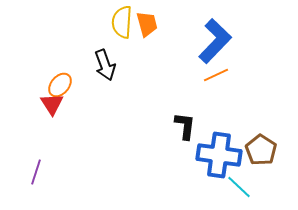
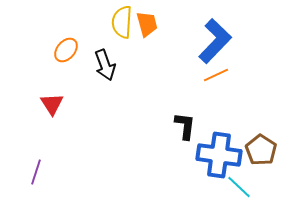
orange ellipse: moved 6 px right, 35 px up
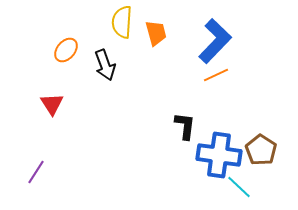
orange trapezoid: moved 9 px right, 9 px down
purple line: rotated 15 degrees clockwise
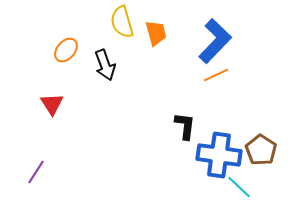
yellow semicircle: rotated 20 degrees counterclockwise
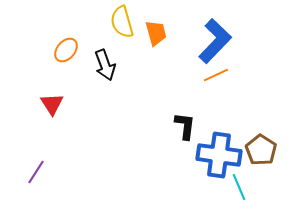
cyan line: rotated 24 degrees clockwise
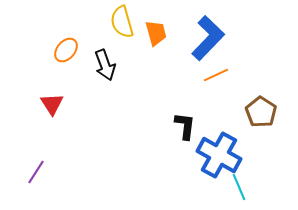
blue L-shape: moved 7 px left, 3 px up
brown pentagon: moved 38 px up
blue cross: rotated 21 degrees clockwise
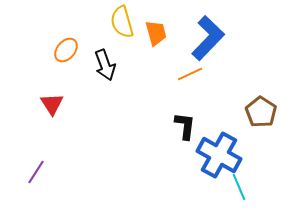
orange line: moved 26 px left, 1 px up
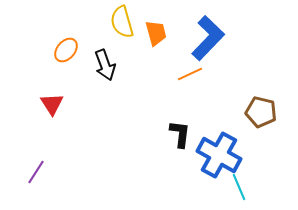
brown pentagon: rotated 20 degrees counterclockwise
black L-shape: moved 5 px left, 8 px down
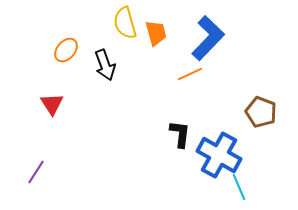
yellow semicircle: moved 3 px right, 1 px down
brown pentagon: rotated 8 degrees clockwise
